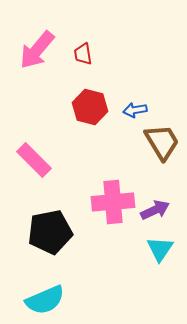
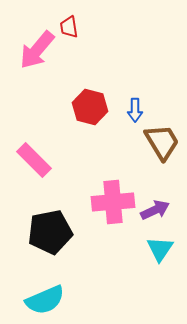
red trapezoid: moved 14 px left, 27 px up
blue arrow: rotated 80 degrees counterclockwise
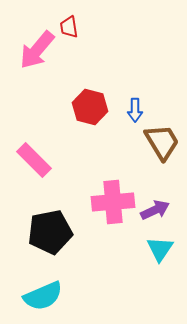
cyan semicircle: moved 2 px left, 4 px up
